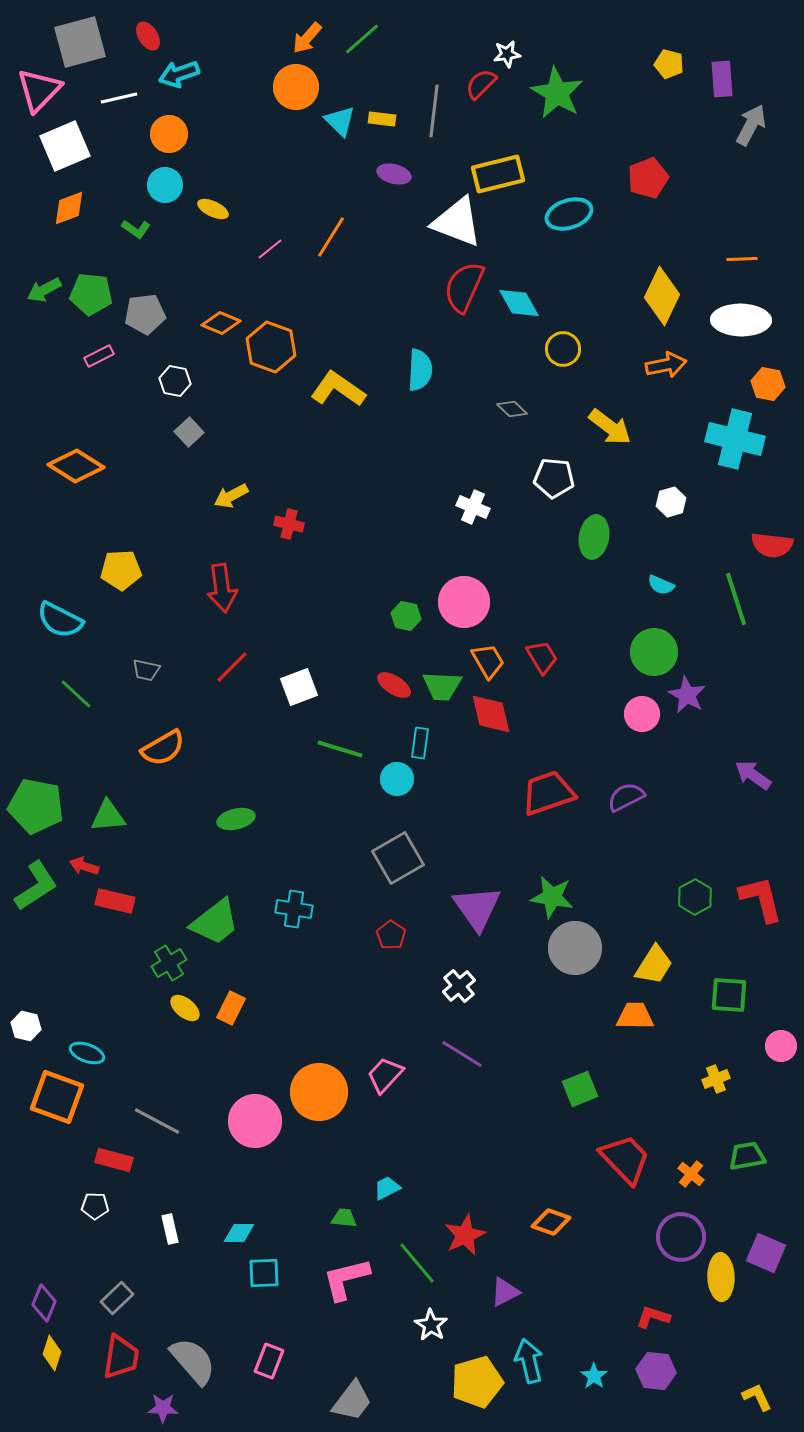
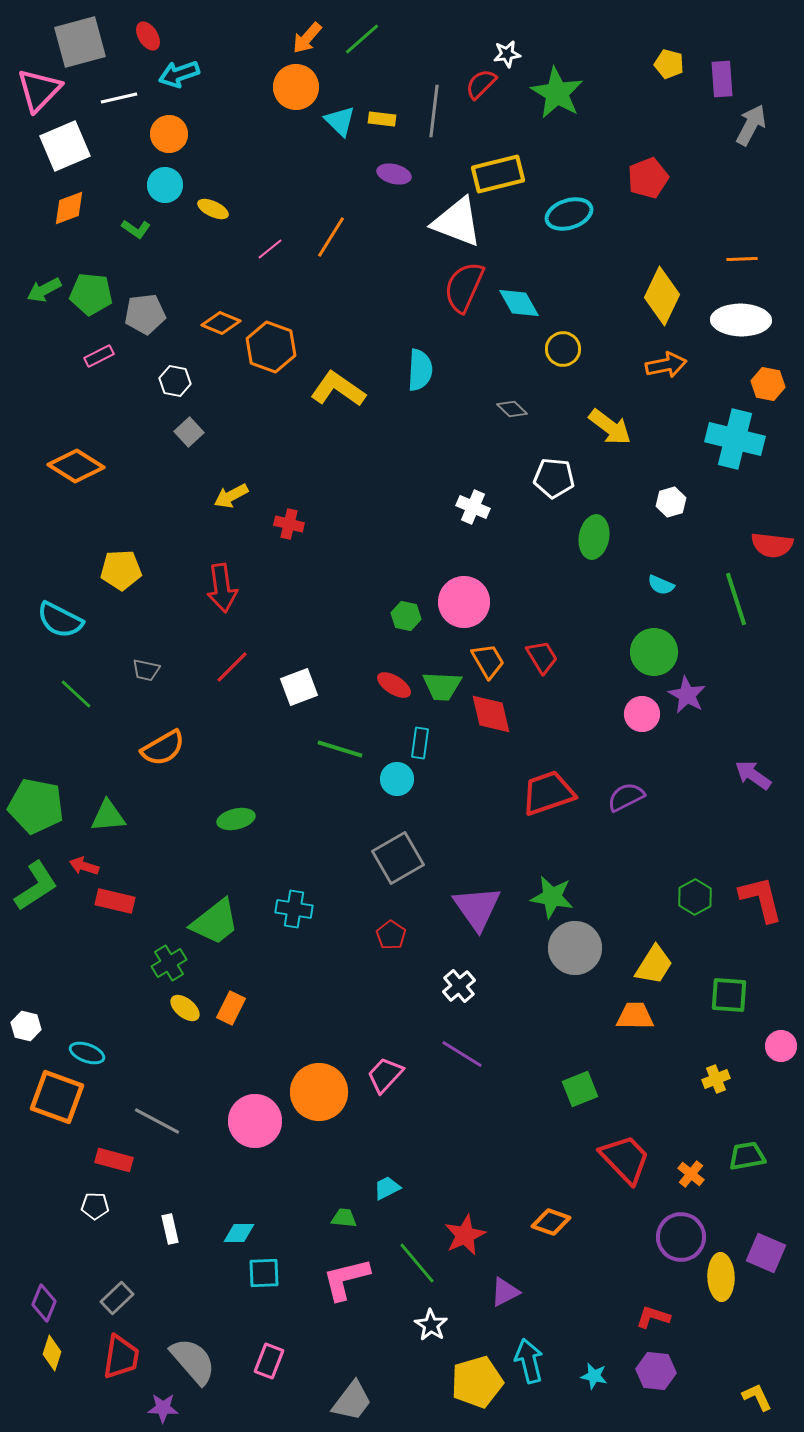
cyan star at (594, 1376): rotated 24 degrees counterclockwise
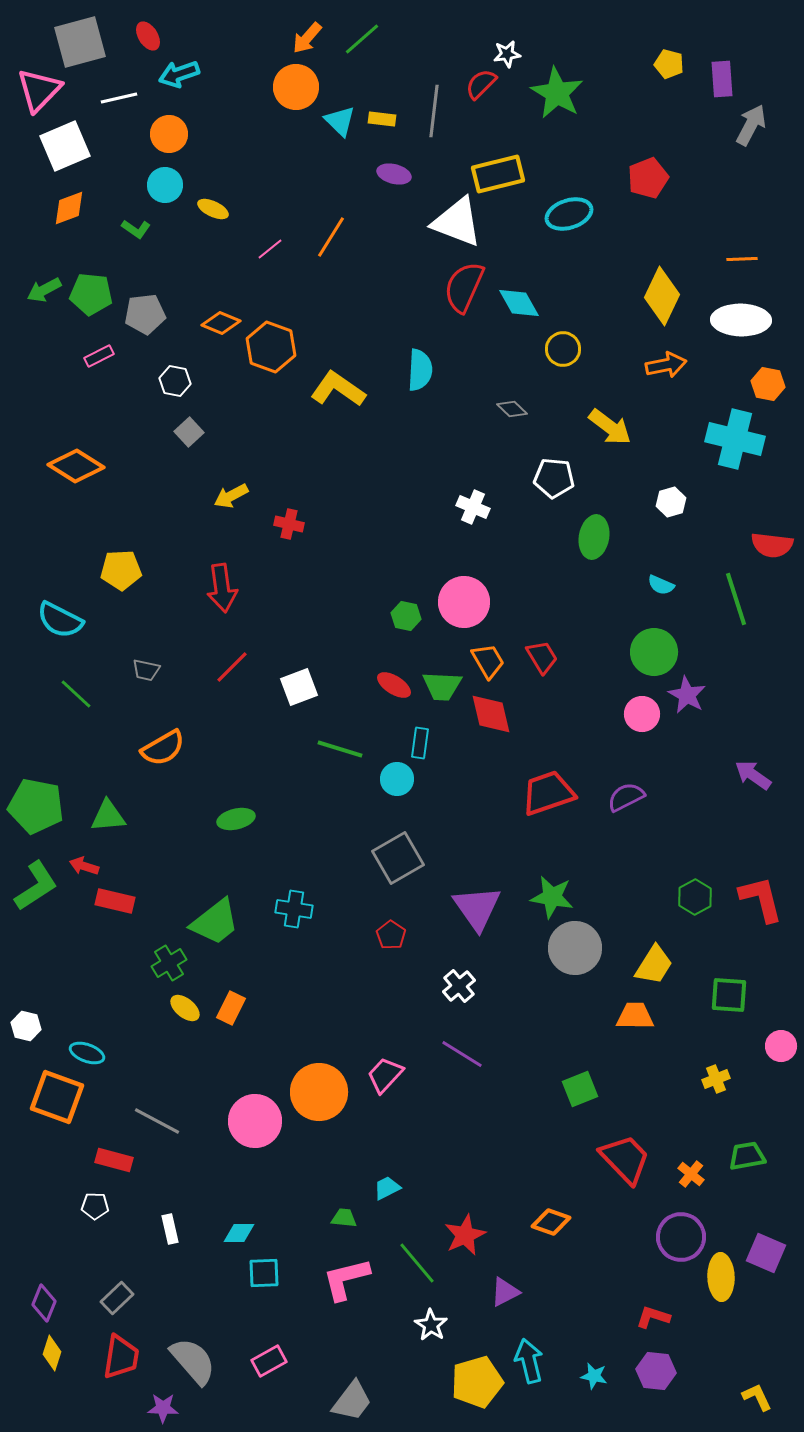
pink rectangle at (269, 1361): rotated 40 degrees clockwise
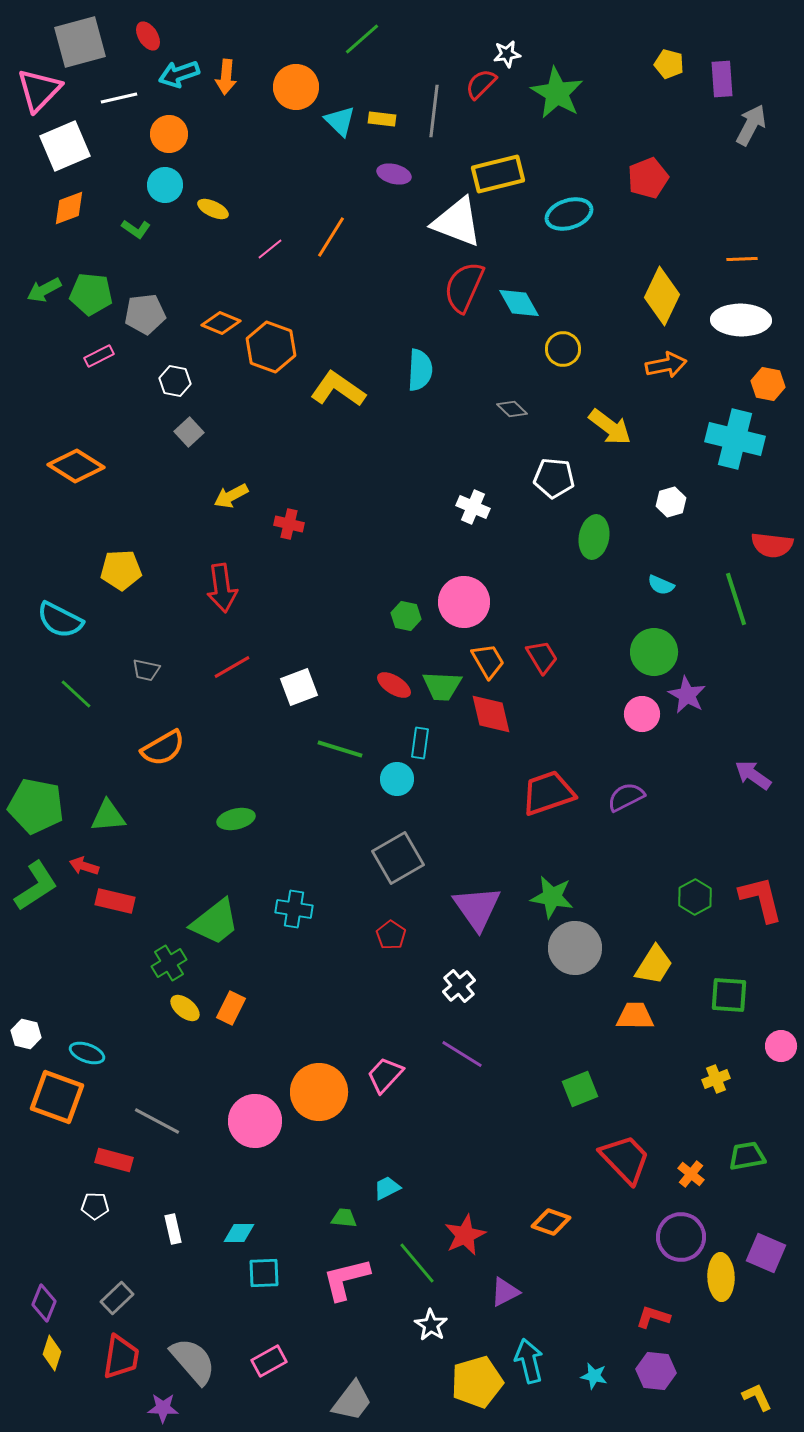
orange arrow at (307, 38): moved 81 px left, 39 px down; rotated 36 degrees counterclockwise
red line at (232, 667): rotated 15 degrees clockwise
white hexagon at (26, 1026): moved 8 px down
white rectangle at (170, 1229): moved 3 px right
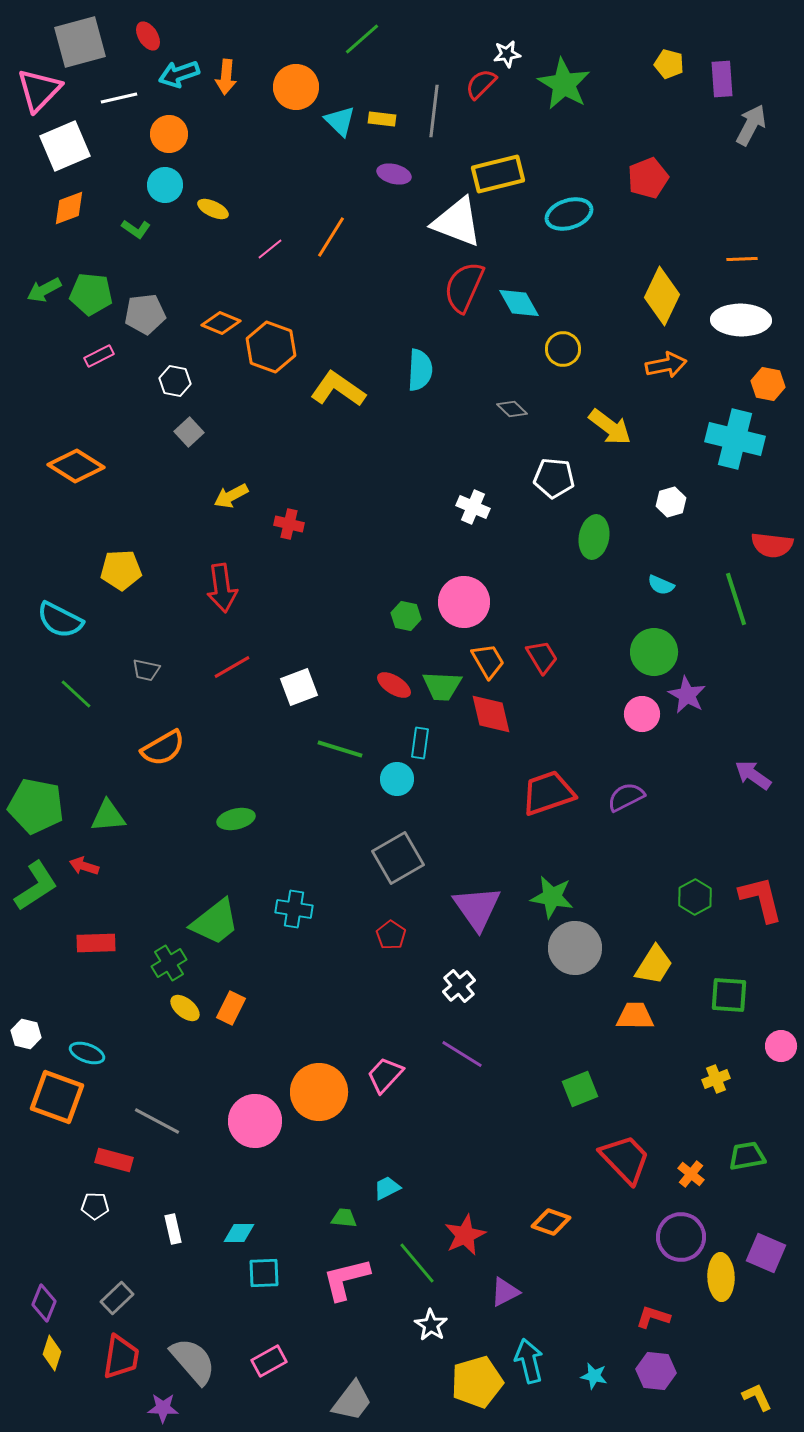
green star at (557, 93): moved 7 px right, 9 px up
red rectangle at (115, 901): moved 19 px left, 42 px down; rotated 15 degrees counterclockwise
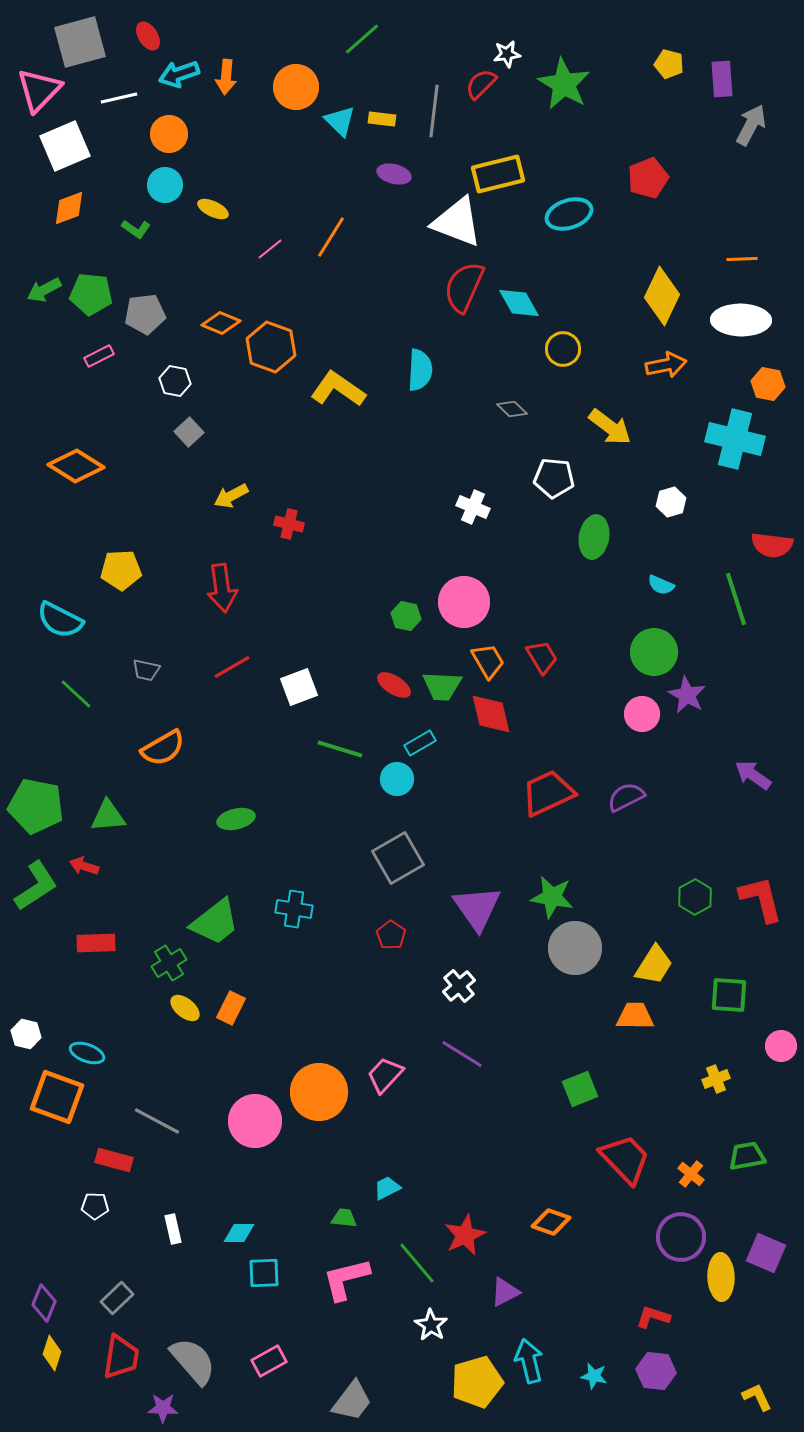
cyan rectangle at (420, 743): rotated 52 degrees clockwise
red trapezoid at (548, 793): rotated 6 degrees counterclockwise
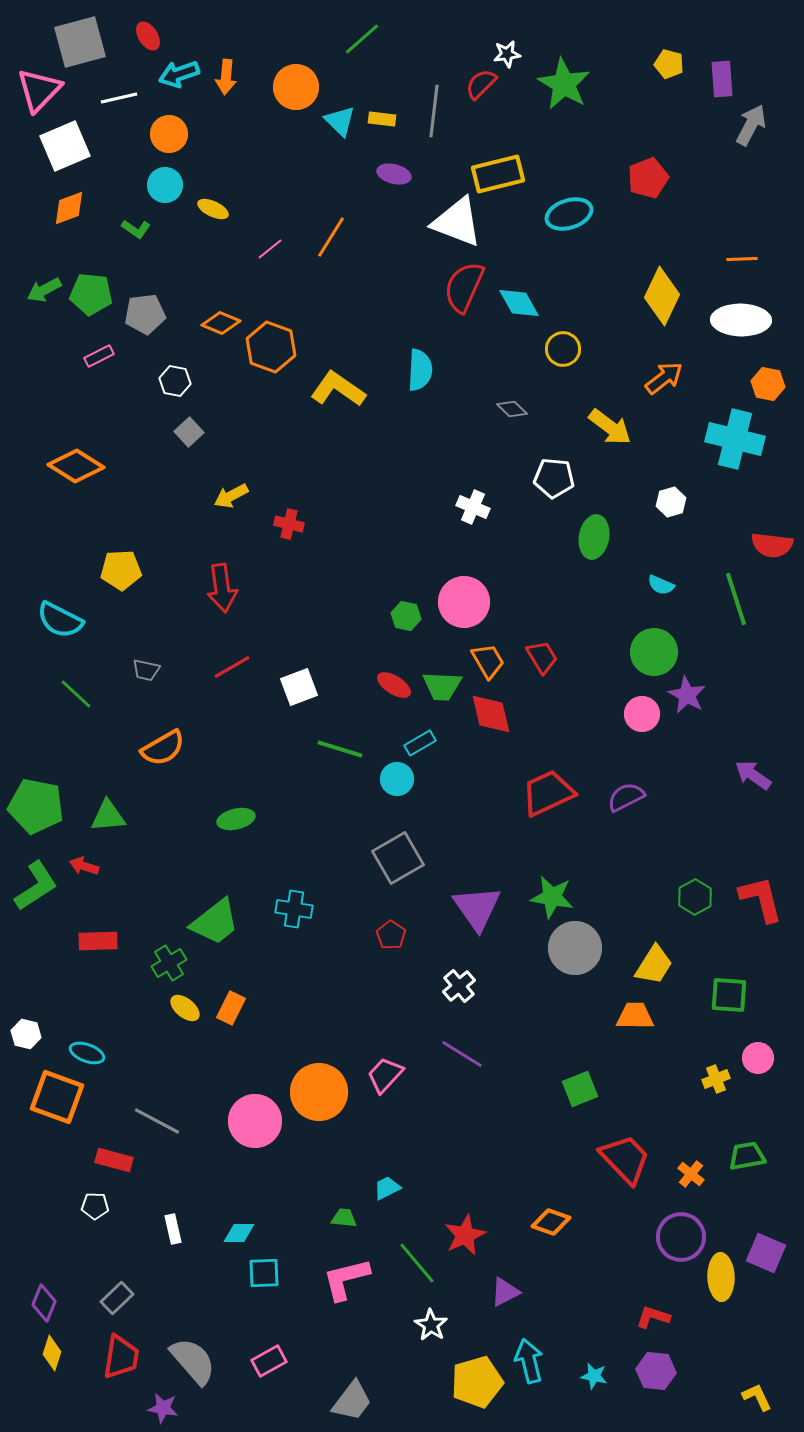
orange arrow at (666, 365): moved 2 px left, 13 px down; rotated 27 degrees counterclockwise
red rectangle at (96, 943): moved 2 px right, 2 px up
pink circle at (781, 1046): moved 23 px left, 12 px down
purple star at (163, 1408): rotated 8 degrees clockwise
